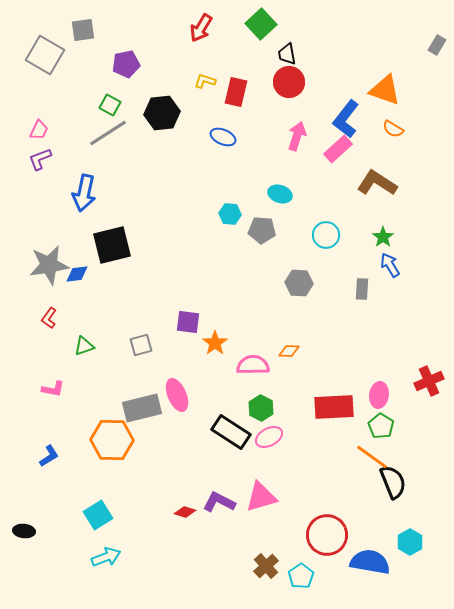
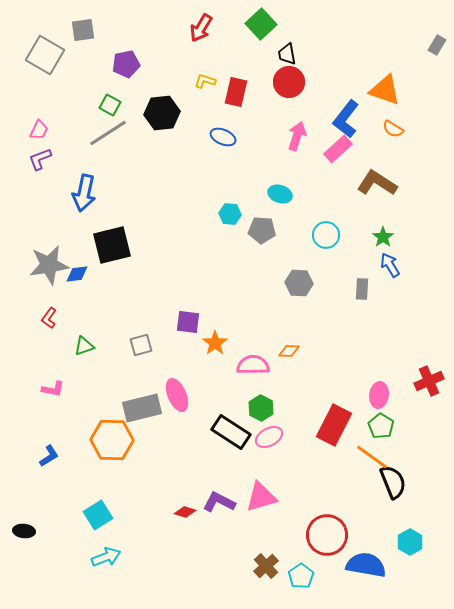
red rectangle at (334, 407): moved 18 px down; rotated 60 degrees counterclockwise
blue semicircle at (370, 562): moved 4 px left, 3 px down
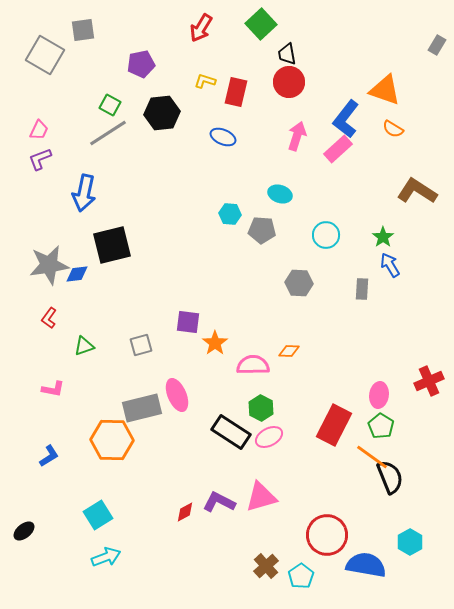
purple pentagon at (126, 64): moved 15 px right
brown L-shape at (377, 183): moved 40 px right, 8 px down
black semicircle at (393, 482): moved 3 px left, 5 px up
red diamond at (185, 512): rotated 45 degrees counterclockwise
black ellipse at (24, 531): rotated 45 degrees counterclockwise
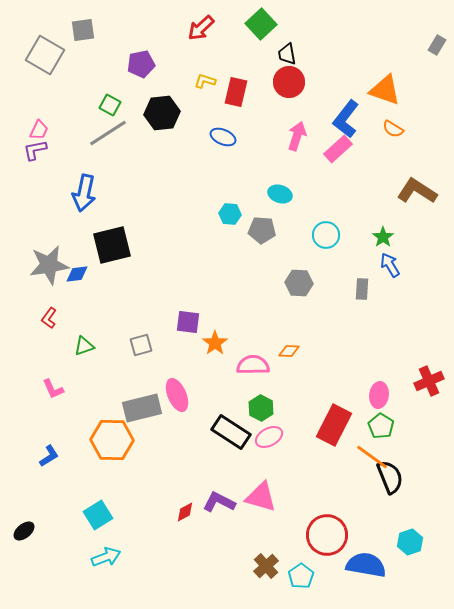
red arrow at (201, 28): rotated 16 degrees clockwise
purple L-shape at (40, 159): moved 5 px left, 9 px up; rotated 10 degrees clockwise
pink L-shape at (53, 389): rotated 55 degrees clockwise
pink triangle at (261, 497): rotated 32 degrees clockwise
cyan hexagon at (410, 542): rotated 10 degrees clockwise
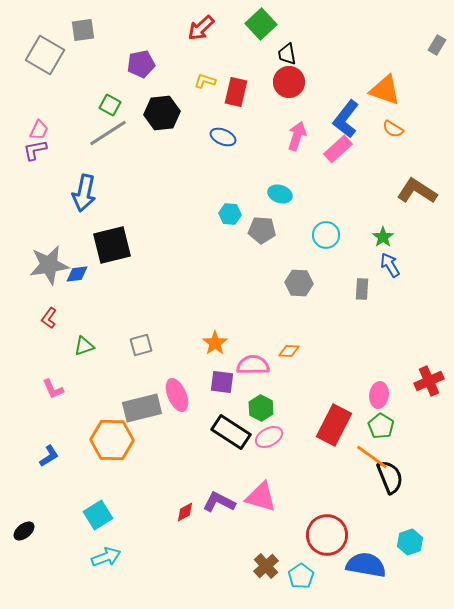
purple square at (188, 322): moved 34 px right, 60 px down
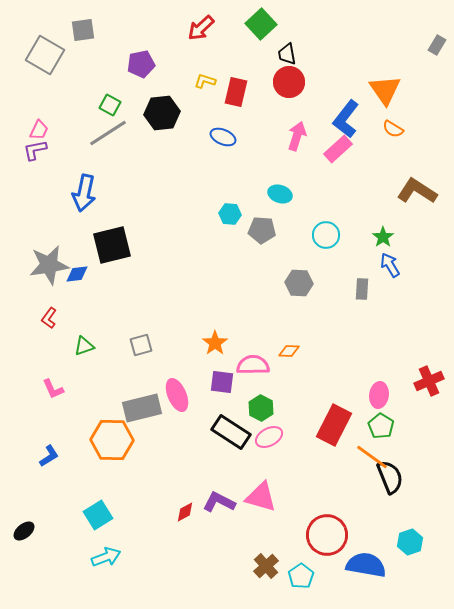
orange triangle at (385, 90): rotated 36 degrees clockwise
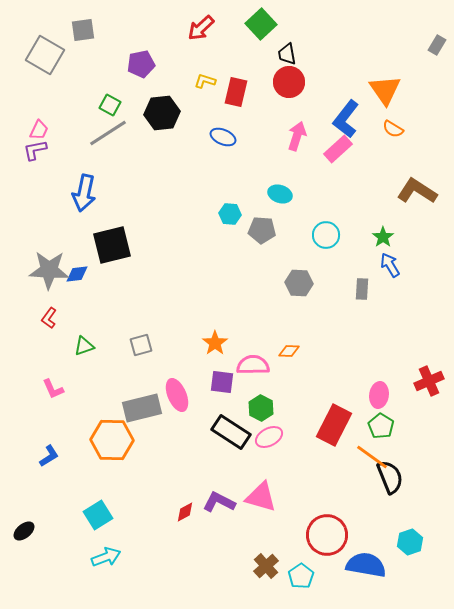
gray star at (49, 265): moved 5 px down; rotated 12 degrees clockwise
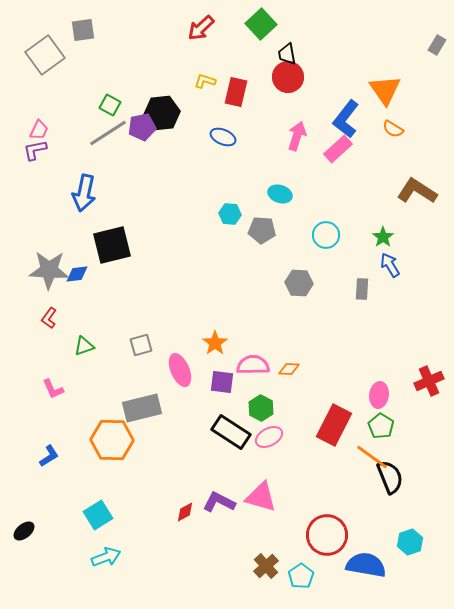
gray square at (45, 55): rotated 24 degrees clockwise
purple pentagon at (141, 64): moved 1 px right, 63 px down
red circle at (289, 82): moved 1 px left, 5 px up
orange diamond at (289, 351): moved 18 px down
pink ellipse at (177, 395): moved 3 px right, 25 px up
